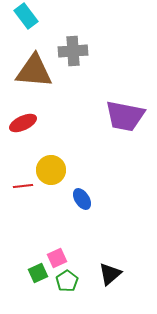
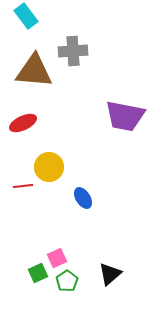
yellow circle: moved 2 px left, 3 px up
blue ellipse: moved 1 px right, 1 px up
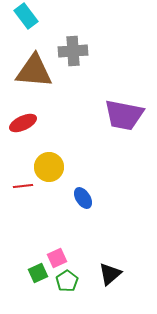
purple trapezoid: moved 1 px left, 1 px up
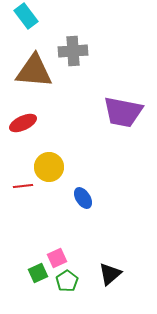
purple trapezoid: moved 1 px left, 3 px up
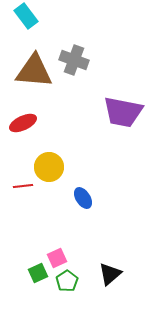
gray cross: moved 1 px right, 9 px down; rotated 24 degrees clockwise
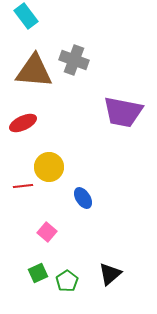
pink square: moved 10 px left, 26 px up; rotated 24 degrees counterclockwise
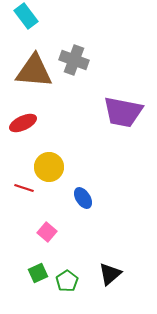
red line: moved 1 px right, 2 px down; rotated 24 degrees clockwise
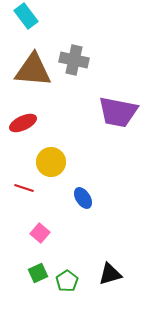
gray cross: rotated 8 degrees counterclockwise
brown triangle: moved 1 px left, 1 px up
purple trapezoid: moved 5 px left
yellow circle: moved 2 px right, 5 px up
pink square: moved 7 px left, 1 px down
black triangle: rotated 25 degrees clockwise
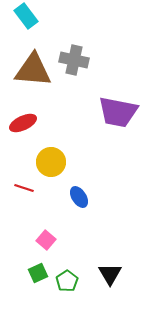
blue ellipse: moved 4 px left, 1 px up
pink square: moved 6 px right, 7 px down
black triangle: rotated 45 degrees counterclockwise
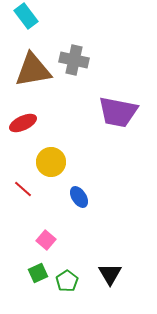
brown triangle: rotated 15 degrees counterclockwise
red line: moved 1 px left, 1 px down; rotated 24 degrees clockwise
